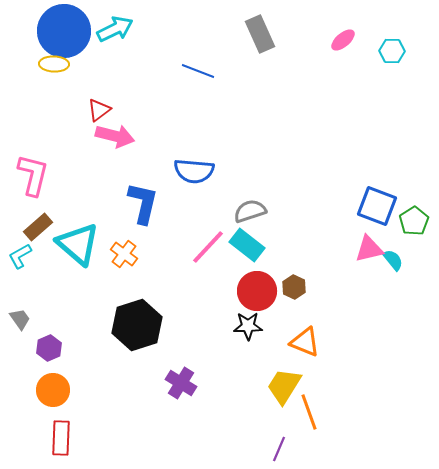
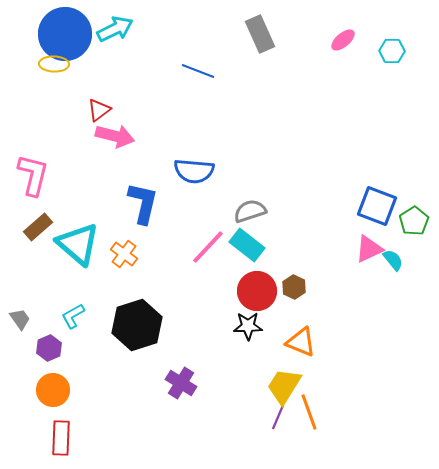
blue circle: moved 1 px right, 3 px down
pink triangle: rotated 12 degrees counterclockwise
cyan L-shape: moved 53 px right, 60 px down
orange triangle: moved 4 px left
purple line: moved 1 px left, 32 px up
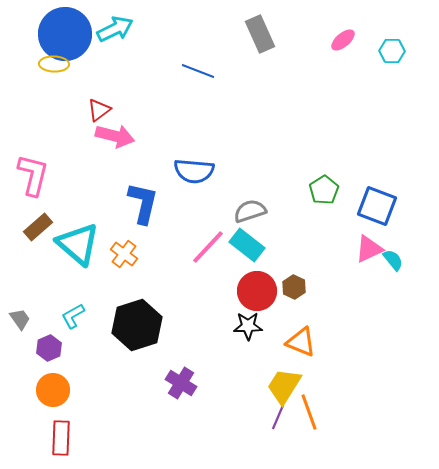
green pentagon: moved 90 px left, 31 px up
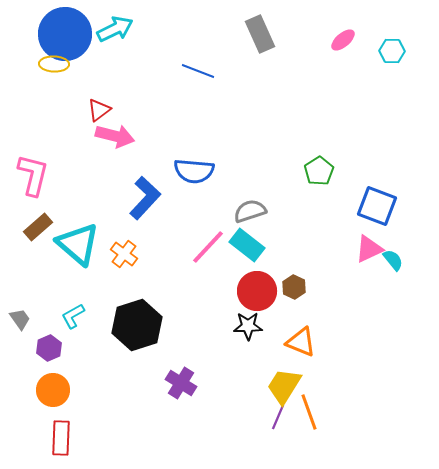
green pentagon: moved 5 px left, 19 px up
blue L-shape: moved 2 px right, 5 px up; rotated 30 degrees clockwise
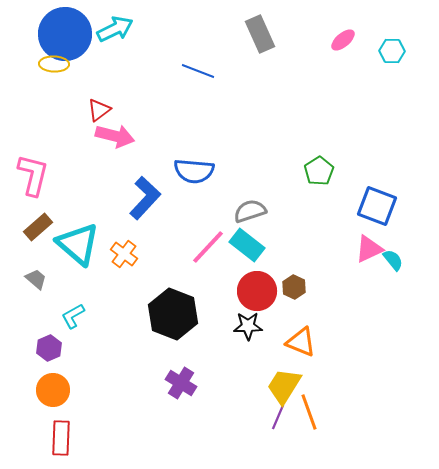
gray trapezoid: moved 16 px right, 40 px up; rotated 15 degrees counterclockwise
black hexagon: moved 36 px right, 11 px up; rotated 21 degrees counterclockwise
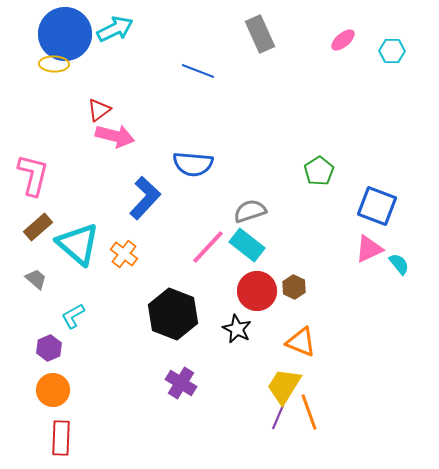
blue semicircle: moved 1 px left, 7 px up
cyan semicircle: moved 6 px right, 4 px down
black star: moved 11 px left, 3 px down; rotated 28 degrees clockwise
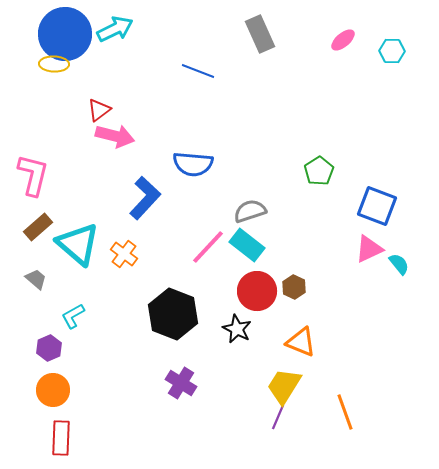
orange line: moved 36 px right
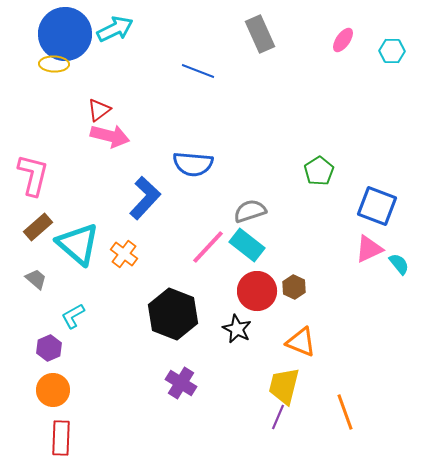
pink ellipse: rotated 15 degrees counterclockwise
pink arrow: moved 5 px left
yellow trapezoid: rotated 18 degrees counterclockwise
